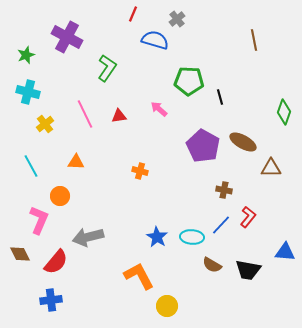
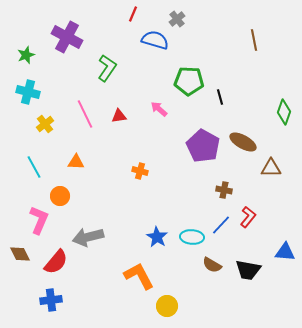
cyan line: moved 3 px right, 1 px down
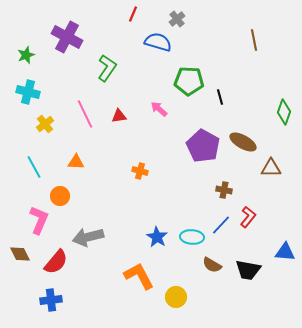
blue semicircle: moved 3 px right, 2 px down
yellow circle: moved 9 px right, 9 px up
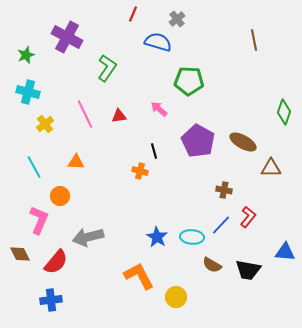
black line: moved 66 px left, 54 px down
purple pentagon: moved 5 px left, 5 px up
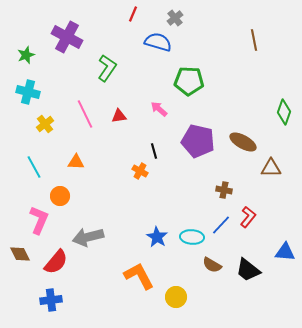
gray cross: moved 2 px left, 1 px up
purple pentagon: rotated 16 degrees counterclockwise
orange cross: rotated 14 degrees clockwise
black trapezoid: rotated 28 degrees clockwise
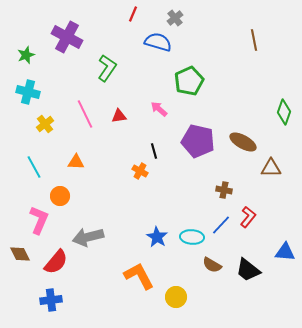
green pentagon: rotated 28 degrees counterclockwise
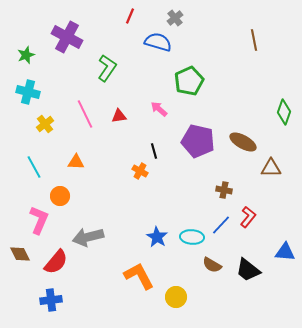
red line: moved 3 px left, 2 px down
